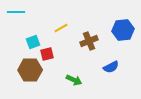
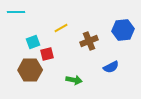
green arrow: rotated 14 degrees counterclockwise
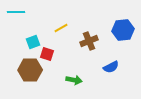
red square: rotated 32 degrees clockwise
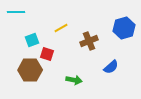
blue hexagon: moved 1 px right, 2 px up; rotated 10 degrees counterclockwise
cyan square: moved 1 px left, 2 px up
blue semicircle: rotated 14 degrees counterclockwise
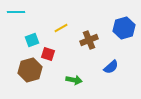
brown cross: moved 1 px up
red square: moved 1 px right
brown hexagon: rotated 15 degrees counterclockwise
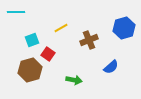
red square: rotated 16 degrees clockwise
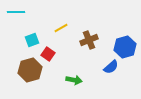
blue hexagon: moved 1 px right, 19 px down
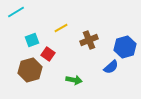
cyan line: rotated 30 degrees counterclockwise
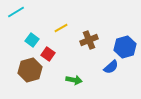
cyan square: rotated 32 degrees counterclockwise
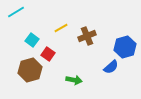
brown cross: moved 2 px left, 4 px up
